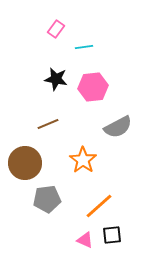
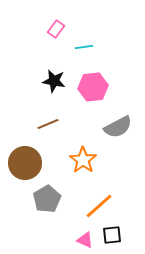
black star: moved 2 px left, 2 px down
gray pentagon: rotated 24 degrees counterclockwise
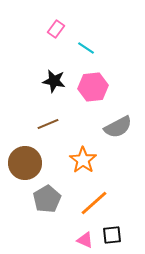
cyan line: moved 2 px right, 1 px down; rotated 42 degrees clockwise
orange line: moved 5 px left, 3 px up
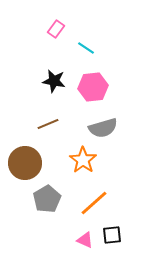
gray semicircle: moved 15 px left, 1 px down; rotated 12 degrees clockwise
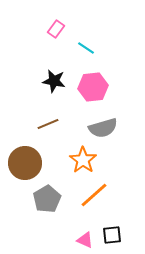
orange line: moved 8 px up
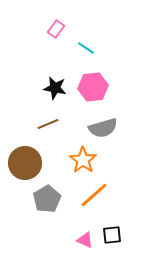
black star: moved 1 px right, 7 px down
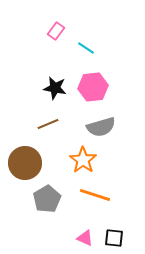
pink rectangle: moved 2 px down
gray semicircle: moved 2 px left, 1 px up
orange line: moved 1 px right; rotated 60 degrees clockwise
black square: moved 2 px right, 3 px down; rotated 12 degrees clockwise
pink triangle: moved 2 px up
